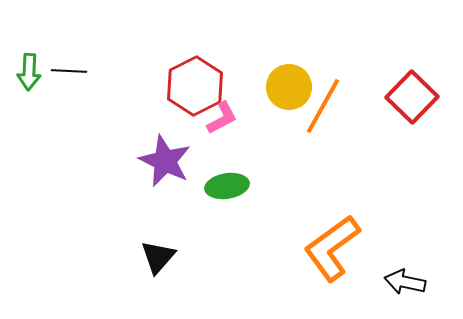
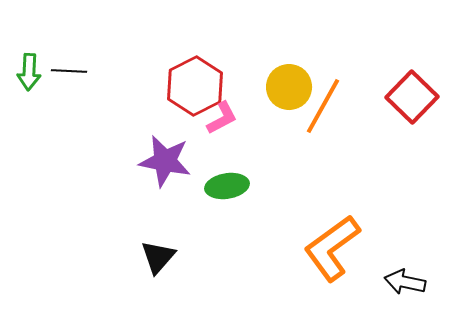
purple star: rotated 14 degrees counterclockwise
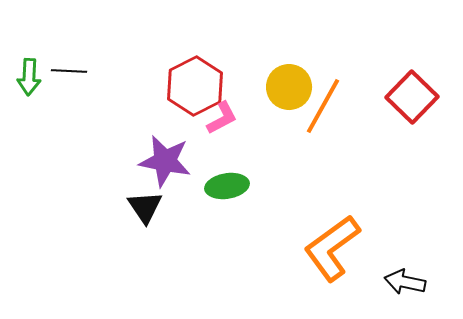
green arrow: moved 5 px down
black triangle: moved 13 px left, 50 px up; rotated 15 degrees counterclockwise
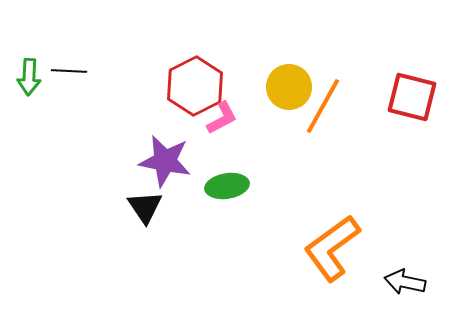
red square: rotated 30 degrees counterclockwise
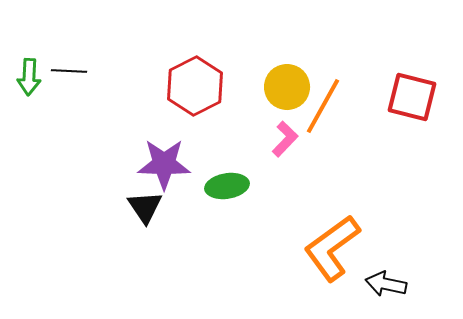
yellow circle: moved 2 px left
pink L-shape: moved 63 px right, 21 px down; rotated 18 degrees counterclockwise
purple star: moved 1 px left, 3 px down; rotated 10 degrees counterclockwise
black arrow: moved 19 px left, 2 px down
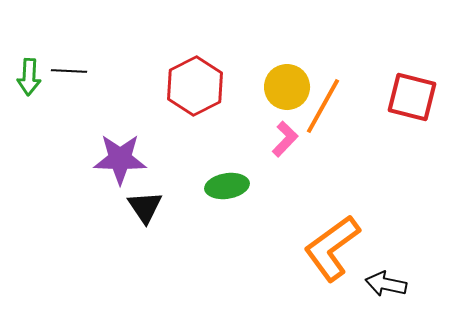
purple star: moved 44 px left, 5 px up
